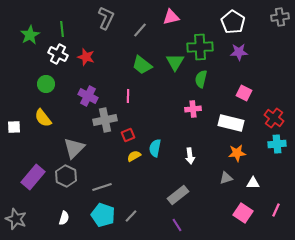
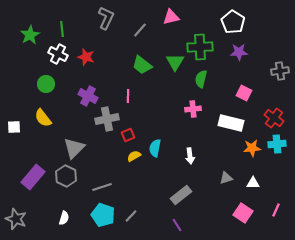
gray cross at (280, 17): moved 54 px down
gray cross at (105, 120): moved 2 px right, 1 px up
orange star at (237, 153): moved 15 px right, 5 px up
gray rectangle at (178, 195): moved 3 px right
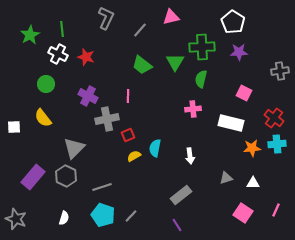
green cross at (200, 47): moved 2 px right
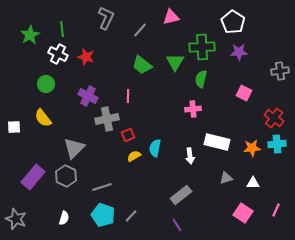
white rectangle at (231, 123): moved 14 px left, 19 px down
